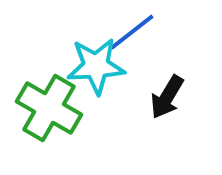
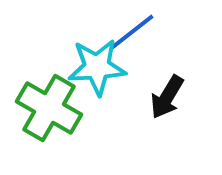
cyan star: moved 1 px right, 1 px down
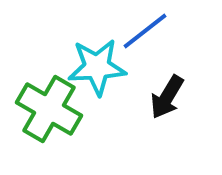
blue line: moved 13 px right, 1 px up
green cross: moved 1 px down
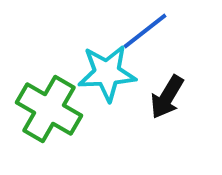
cyan star: moved 10 px right, 6 px down
